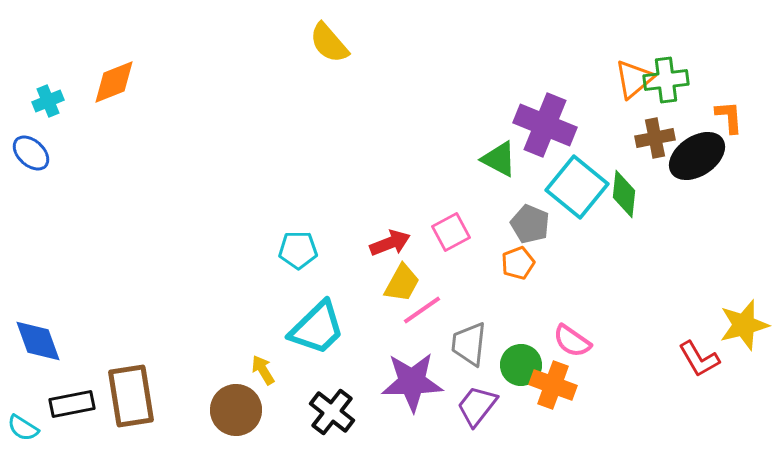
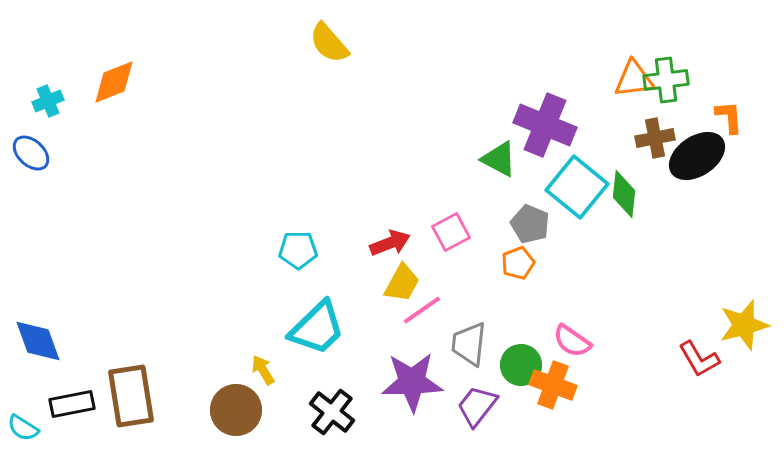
orange triangle: rotated 33 degrees clockwise
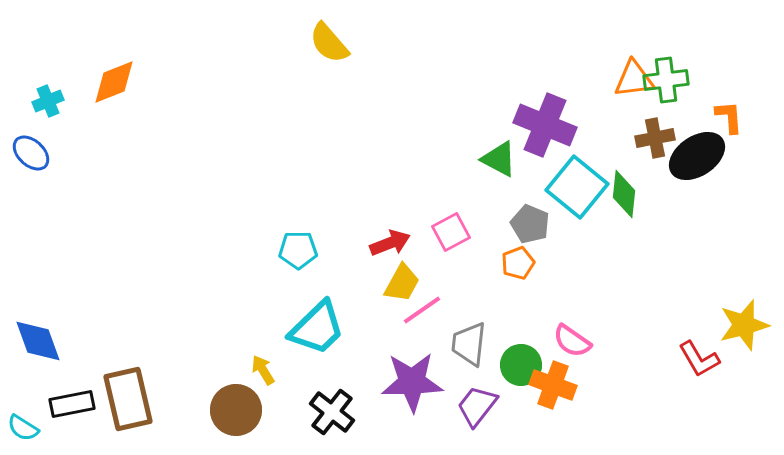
brown rectangle: moved 3 px left, 3 px down; rotated 4 degrees counterclockwise
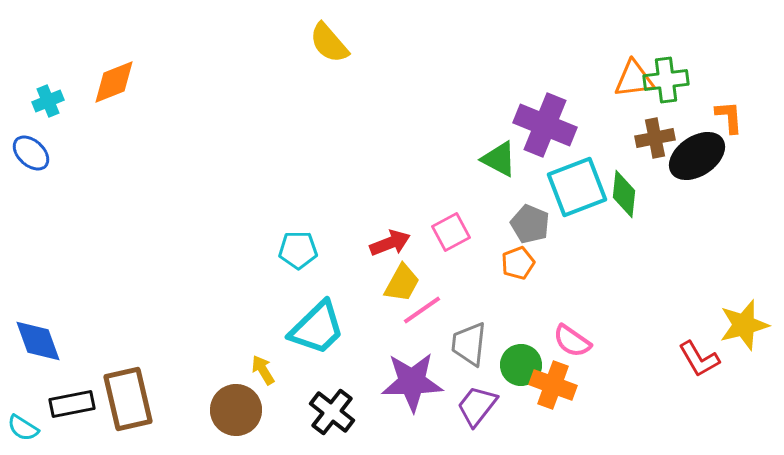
cyan square: rotated 30 degrees clockwise
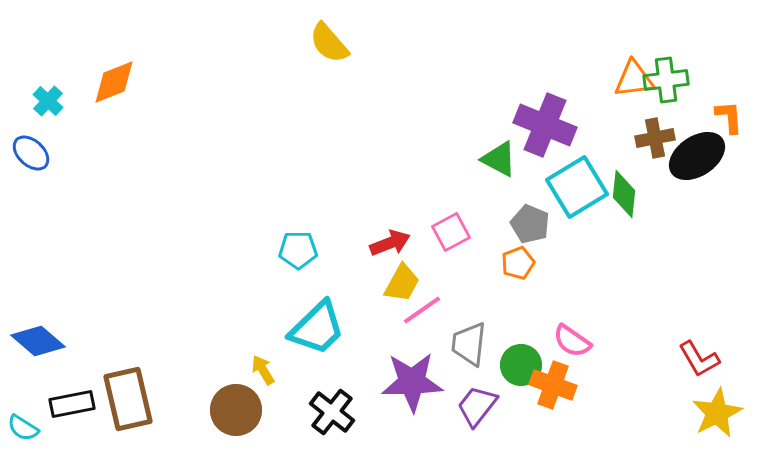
cyan cross: rotated 24 degrees counterclockwise
cyan square: rotated 10 degrees counterclockwise
yellow star: moved 27 px left, 88 px down; rotated 12 degrees counterclockwise
blue diamond: rotated 30 degrees counterclockwise
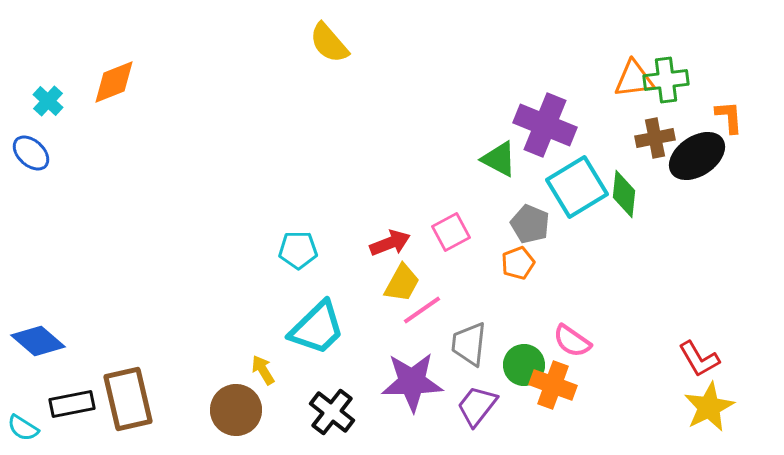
green circle: moved 3 px right
yellow star: moved 8 px left, 6 px up
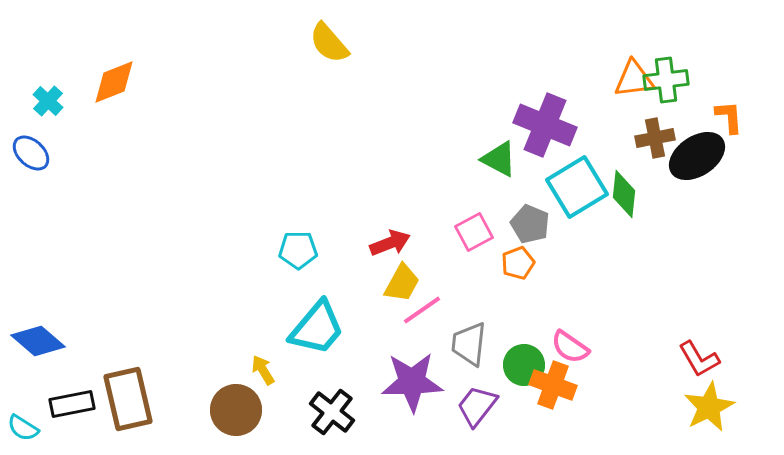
pink square: moved 23 px right
cyan trapezoid: rotated 6 degrees counterclockwise
pink semicircle: moved 2 px left, 6 px down
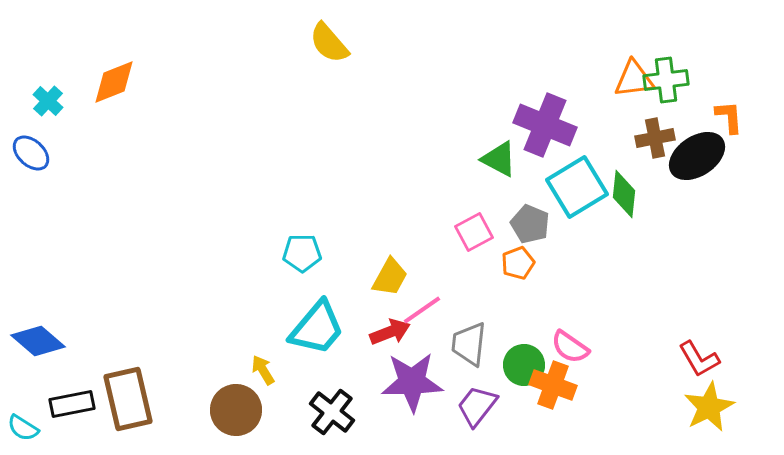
red arrow: moved 89 px down
cyan pentagon: moved 4 px right, 3 px down
yellow trapezoid: moved 12 px left, 6 px up
